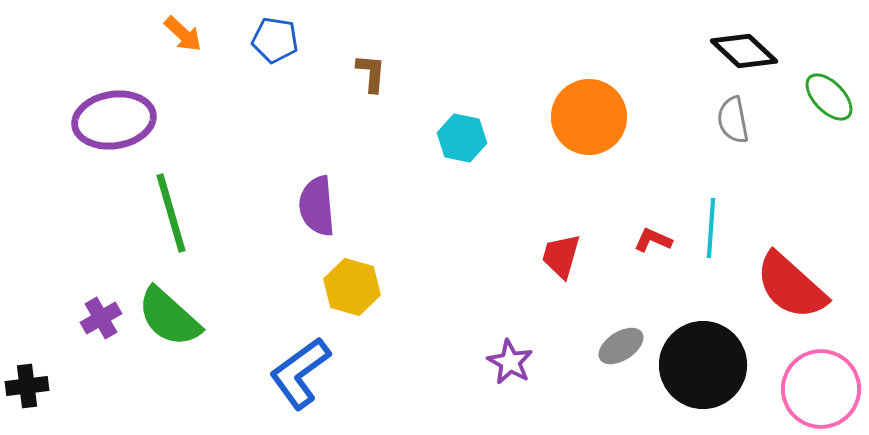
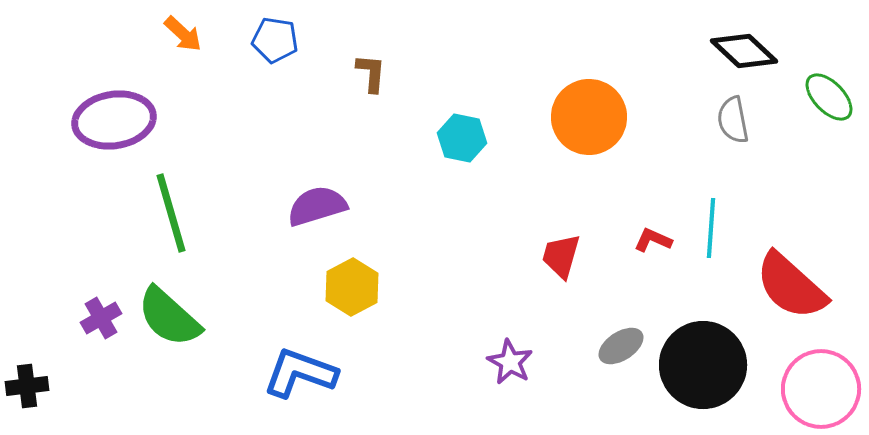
purple semicircle: rotated 78 degrees clockwise
yellow hexagon: rotated 16 degrees clockwise
blue L-shape: rotated 56 degrees clockwise
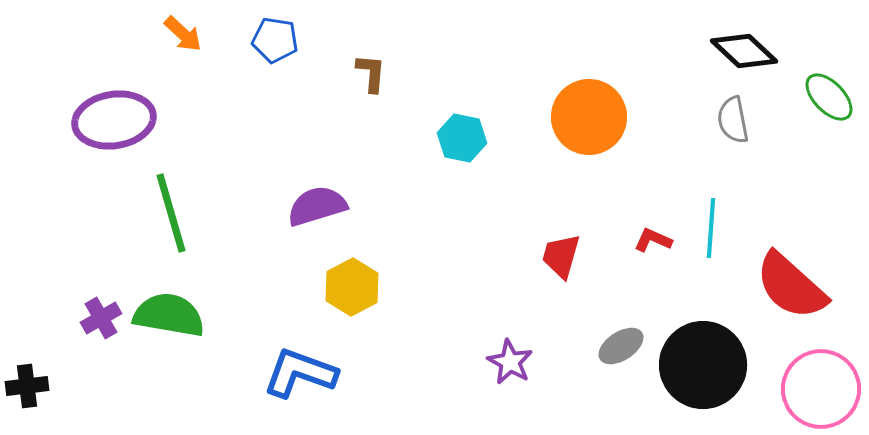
green semicircle: moved 2 px up; rotated 148 degrees clockwise
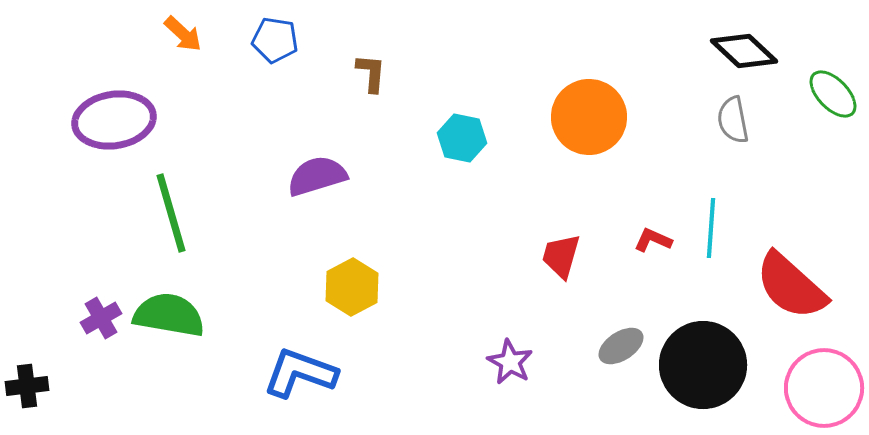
green ellipse: moved 4 px right, 3 px up
purple semicircle: moved 30 px up
pink circle: moved 3 px right, 1 px up
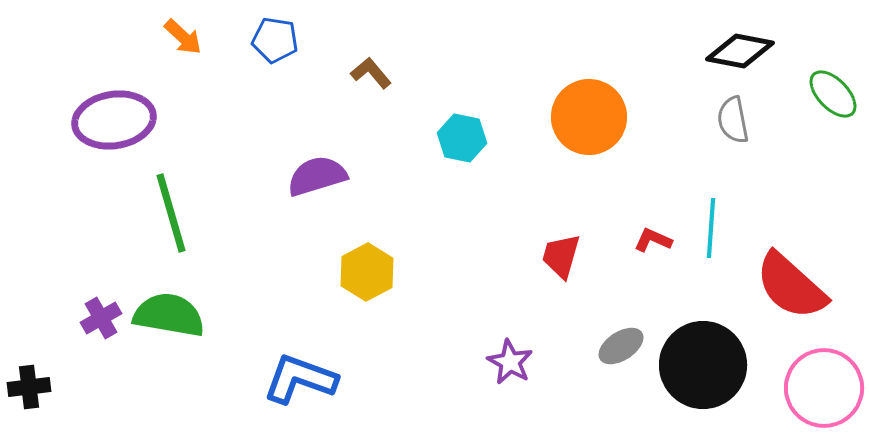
orange arrow: moved 3 px down
black diamond: moved 4 px left; rotated 32 degrees counterclockwise
brown L-shape: rotated 45 degrees counterclockwise
yellow hexagon: moved 15 px right, 15 px up
blue L-shape: moved 6 px down
black cross: moved 2 px right, 1 px down
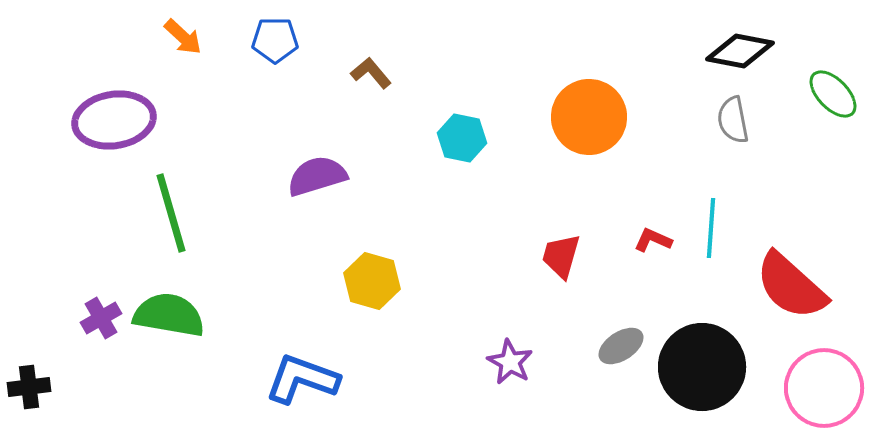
blue pentagon: rotated 9 degrees counterclockwise
yellow hexagon: moved 5 px right, 9 px down; rotated 16 degrees counterclockwise
black circle: moved 1 px left, 2 px down
blue L-shape: moved 2 px right
